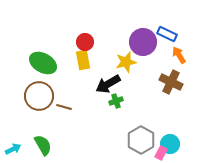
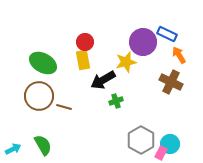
black arrow: moved 5 px left, 4 px up
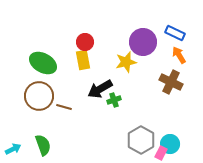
blue rectangle: moved 8 px right, 1 px up
black arrow: moved 3 px left, 9 px down
green cross: moved 2 px left, 1 px up
green semicircle: rotated 10 degrees clockwise
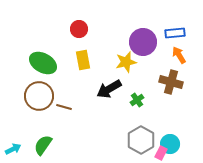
blue rectangle: rotated 30 degrees counterclockwise
red circle: moved 6 px left, 13 px up
brown cross: rotated 10 degrees counterclockwise
black arrow: moved 9 px right
green cross: moved 23 px right; rotated 16 degrees counterclockwise
green semicircle: rotated 125 degrees counterclockwise
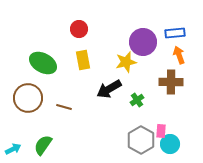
orange arrow: rotated 12 degrees clockwise
brown cross: rotated 15 degrees counterclockwise
brown circle: moved 11 px left, 2 px down
pink rectangle: moved 22 px up; rotated 24 degrees counterclockwise
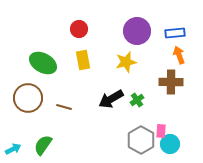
purple circle: moved 6 px left, 11 px up
black arrow: moved 2 px right, 10 px down
